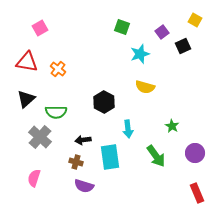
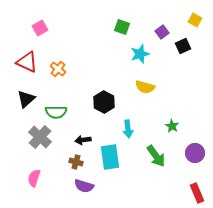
red triangle: rotated 15 degrees clockwise
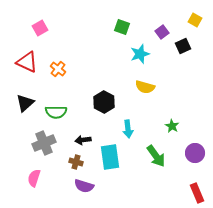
black triangle: moved 1 px left, 4 px down
gray cross: moved 4 px right, 6 px down; rotated 25 degrees clockwise
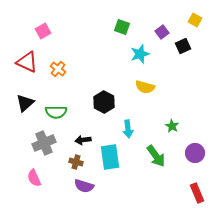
pink square: moved 3 px right, 3 px down
pink semicircle: rotated 42 degrees counterclockwise
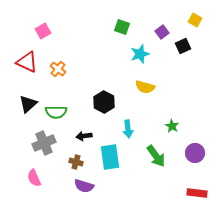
black triangle: moved 3 px right, 1 px down
black arrow: moved 1 px right, 4 px up
red rectangle: rotated 60 degrees counterclockwise
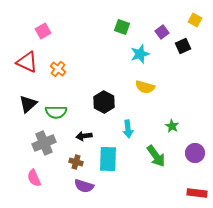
cyan rectangle: moved 2 px left, 2 px down; rotated 10 degrees clockwise
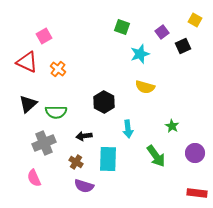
pink square: moved 1 px right, 5 px down
brown cross: rotated 16 degrees clockwise
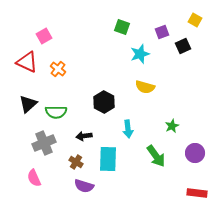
purple square: rotated 16 degrees clockwise
green star: rotated 16 degrees clockwise
